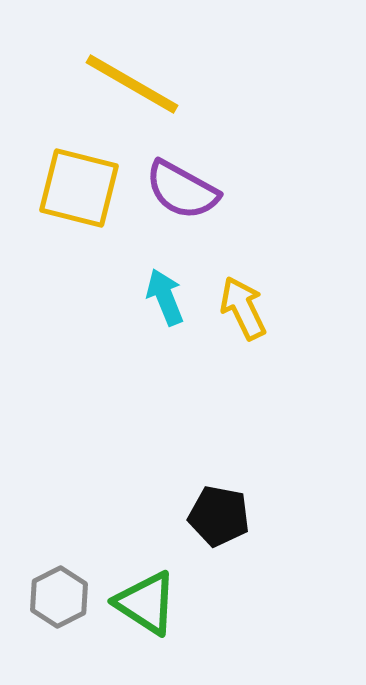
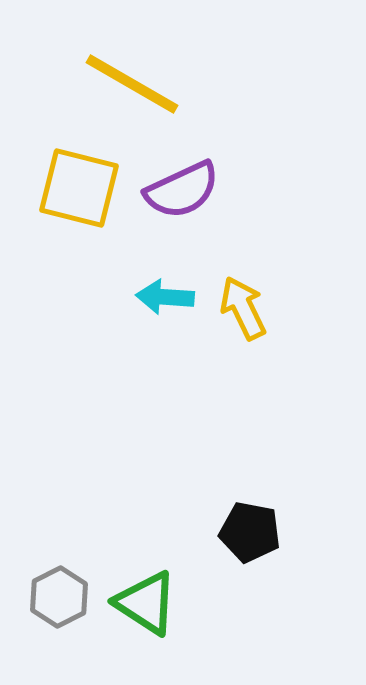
purple semicircle: rotated 54 degrees counterclockwise
cyan arrow: rotated 64 degrees counterclockwise
black pentagon: moved 31 px right, 16 px down
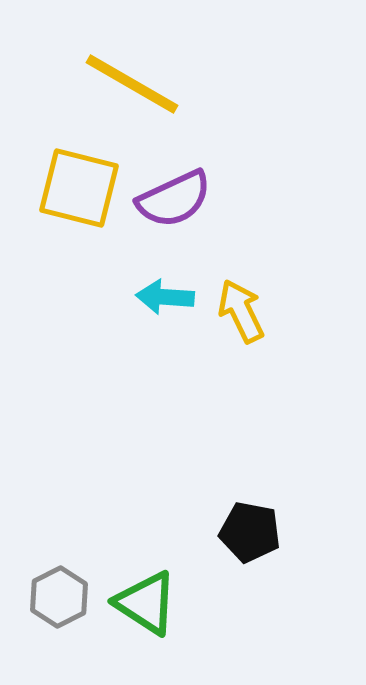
purple semicircle: moved 8 px left, 9 px down
yellow arrow: moved 2 px left, 3 px down
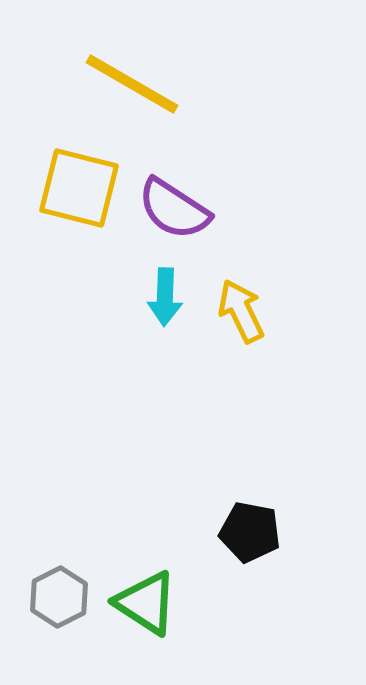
purple semicircle: moved 10 px down; rotated 58 degrees clockwise
cyan arrow: rotated 92 degrees counterclockwise
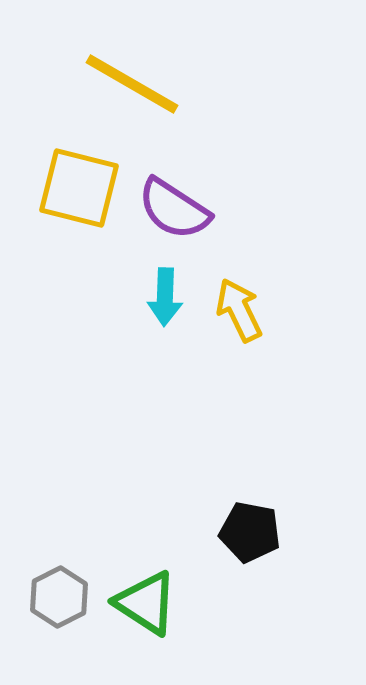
yellow arrow: moved 2 px left, 1 px up
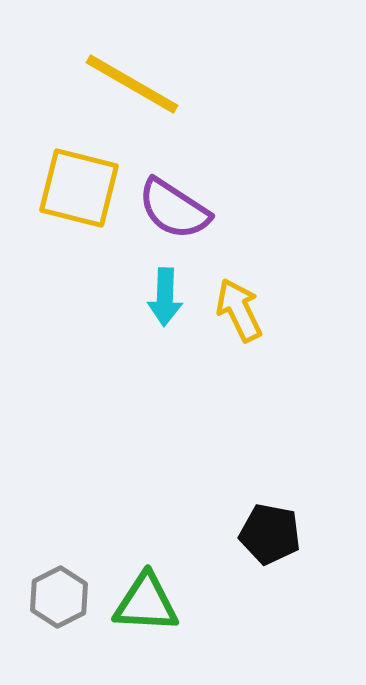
black pentagon: moved 20 px right, 2 px down
green triangle: rotated 30 degrees counterclockwise
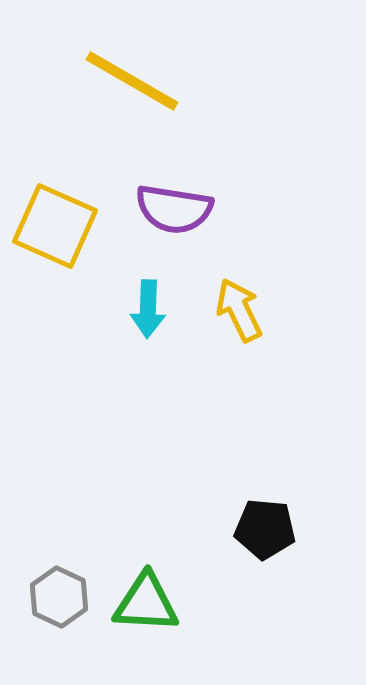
yellow line: moved 3 px up
yellow square: moved 24 px left, 38 px down; rotated 10 degrees clockwise
purple semicircle: rotated 24 degrees counterclockwise
cyan arrow: moved 17 px left, 12 px down
black pentagon: moved 5 px left, 5 px up; rotated 6 degrees counterclockwise
gray hexagon: rotated 8 degrees counterclockwise
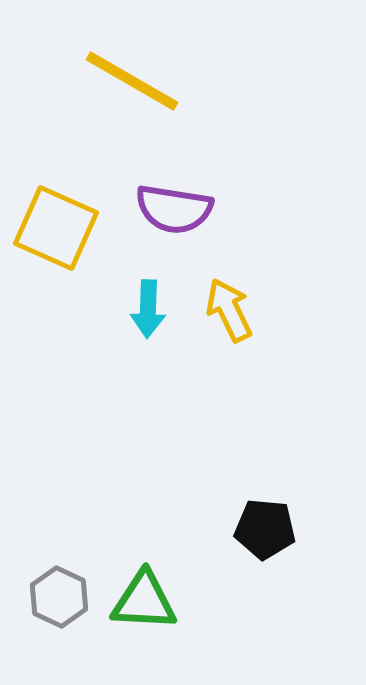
yellow square: moved 1 px right, 2 px down
yellow arrow: moved 10 px left
green triangle: moved 2 px left, 2 px up
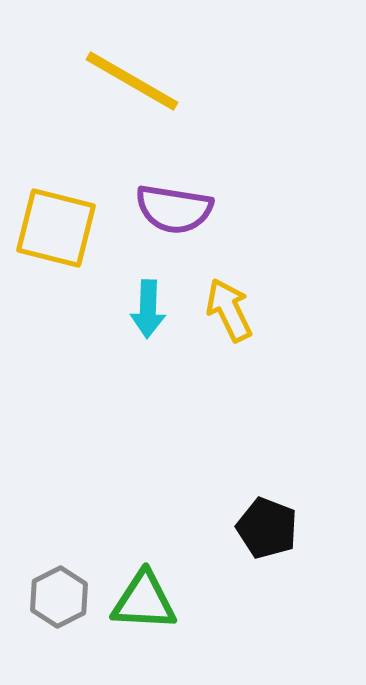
yellow square: rotated 10 degrees counterclockwise
black pentagon: moved 2 px right, 1 px up; rotated 16 degrees clockwise
gray hexagon: rotated 8 degrees clockwise
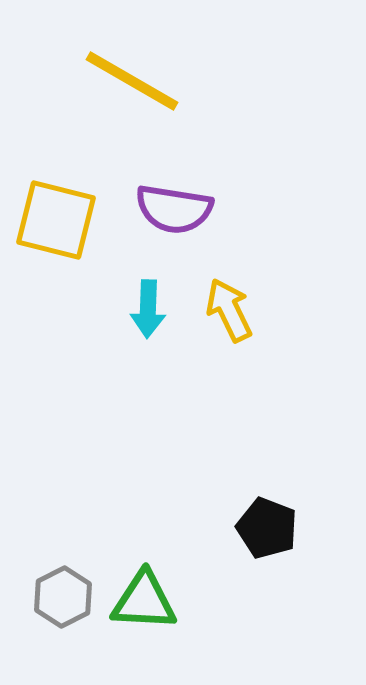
yellow square: moved 8 px up
gray hexagon: moved 4 px right
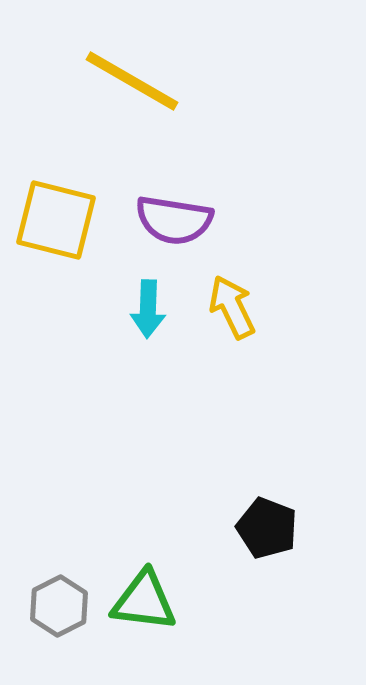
purple semicircle: moved 11 px down
yellow arrow: moved 3 px right, 3 px up
gray hexagon: moved 4 px left, 9 px down
green triangle: rotated 4 degrees clockwise
